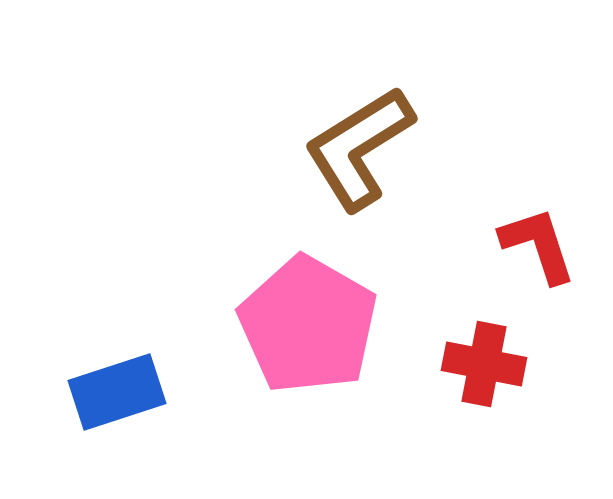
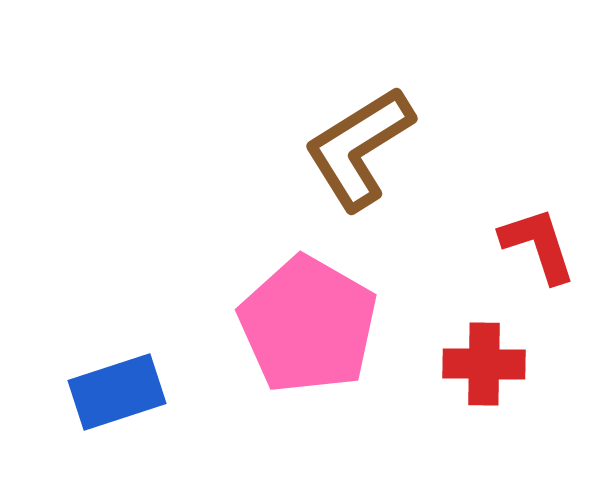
red cross: rotated 10 degrees counterclockwise
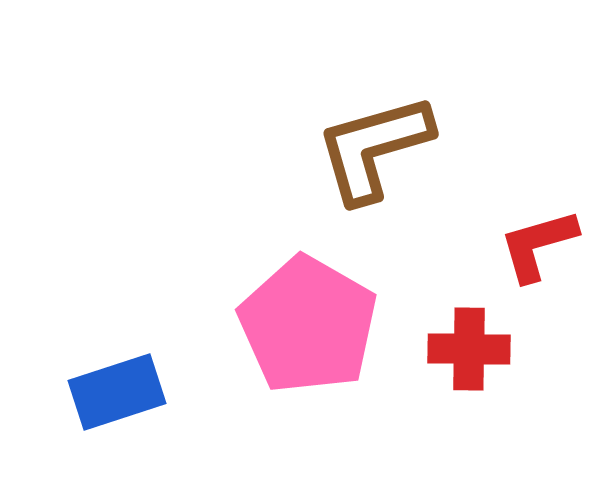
brown L-shape: moved 15 px right; rotated 16 degrees clockwise
red L-shape: rotated 88 degrees counterclockwise
red cross: moved 15 px left, 15 px up
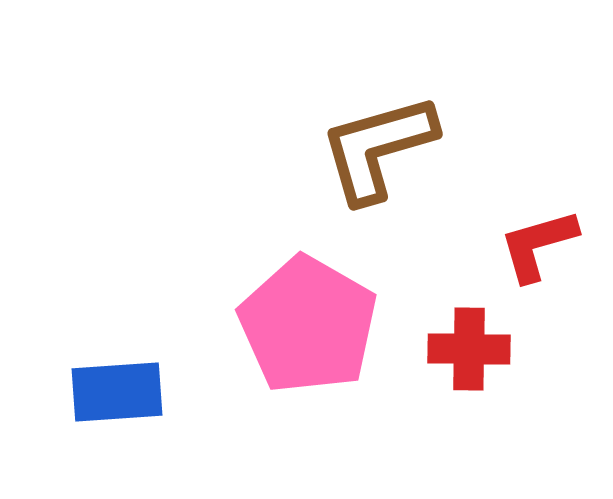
brown L-shape: moved 4 px right
blue rectangle: rotated 14 degrees clockwise
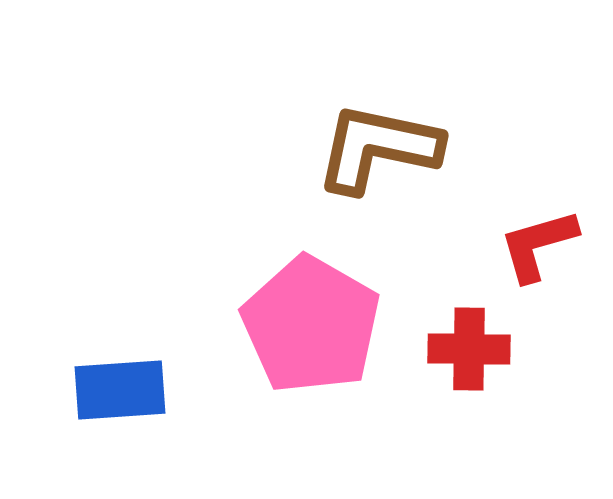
brown L-shape: rotated 28 degrees clockwise
pink pentagon: moved 3 px right
blue rectangle: moved 3 px right, 2 px up
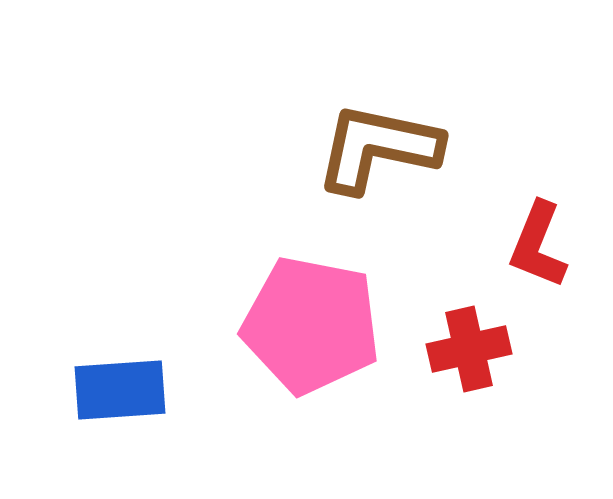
red L-shape: rotated 52 degrees counterclockwise
pink pentagon: rotated 19 degrees counterclockwise
red cross: rotated 14 degrees counterclockwise
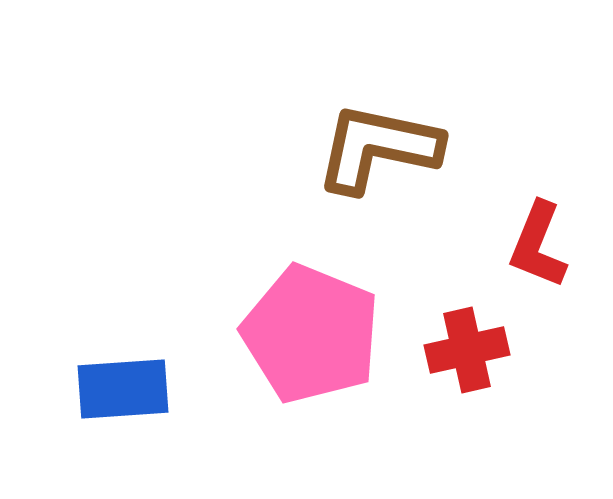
pink pentagon: moved 9 px down; rotated 11 degrees clockwise
red cross: moved 2 px left, 1 px down
blue rectangle: moved 3 px right, 1 px up
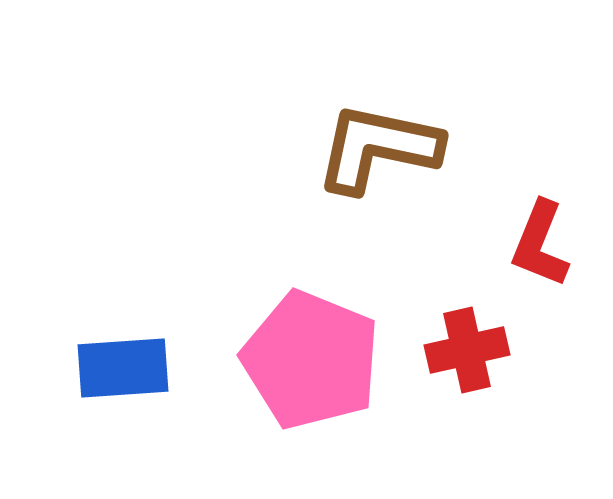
red L-shape: moved 2 px right, 1 px up
pink pentagon: moved 26 px down
blue rectangle: moved 21 px up
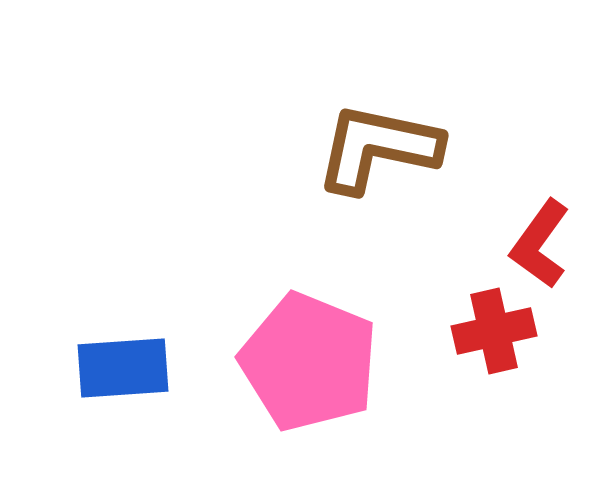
red L-shape: rotated 14 degrees clockwise
red cross: moved 27 px right, 19 px up
pink pentagon: moved 2 px left, 2 px down
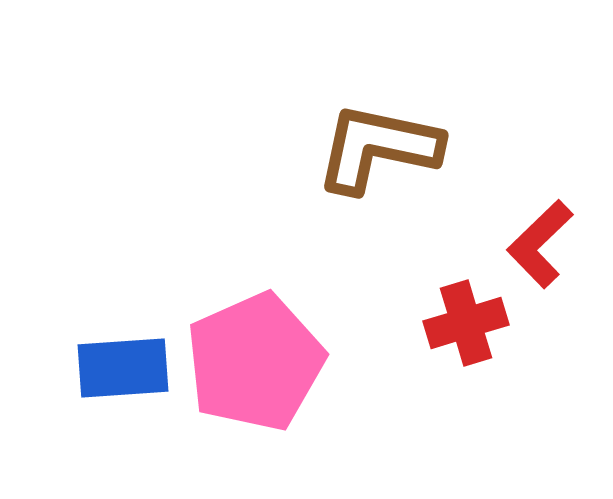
red L-shape: rotated 10 degrees clockwise
red cross: moved 28 px left, 8 px up; rotated 4 degrees counterclockwise
pink pentagon: moved 54 px left; rotated 26 degrees clockwise
